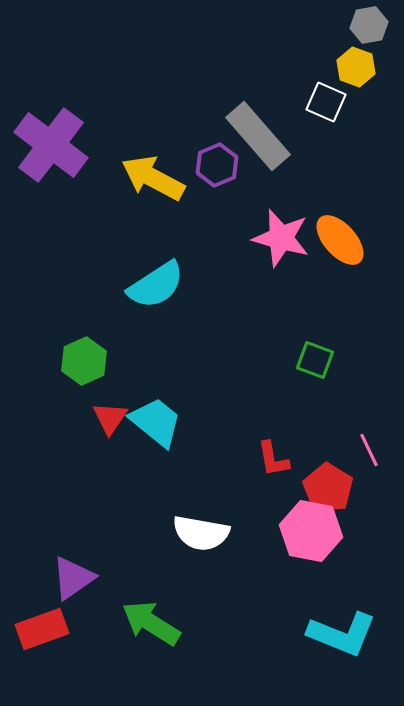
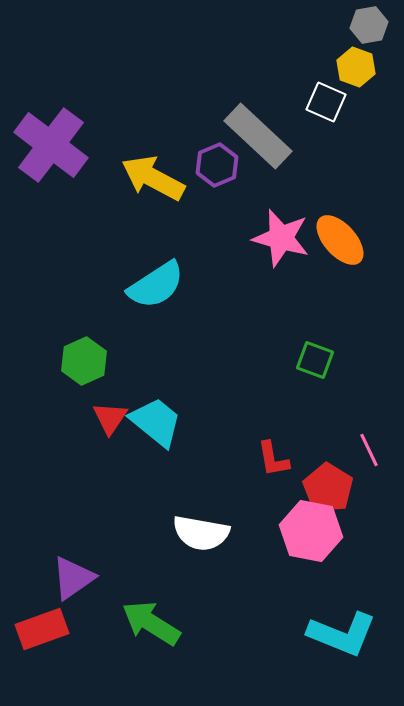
gray rectangle: rotated 6 degrees counterclockwise
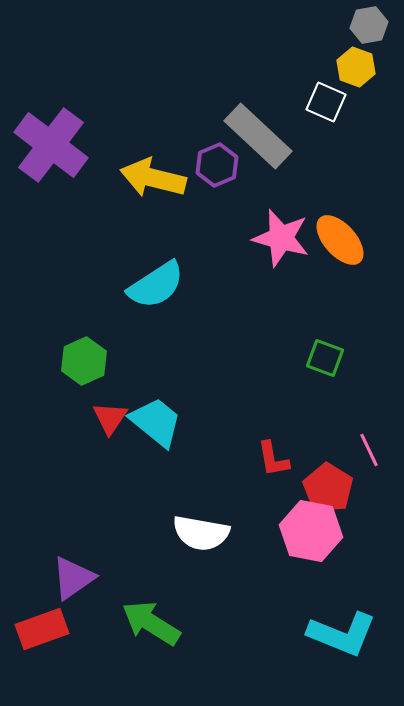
yellow arrow: rotated 14 degrees counterclockwise
green square: moved 10 px right, 2 px up
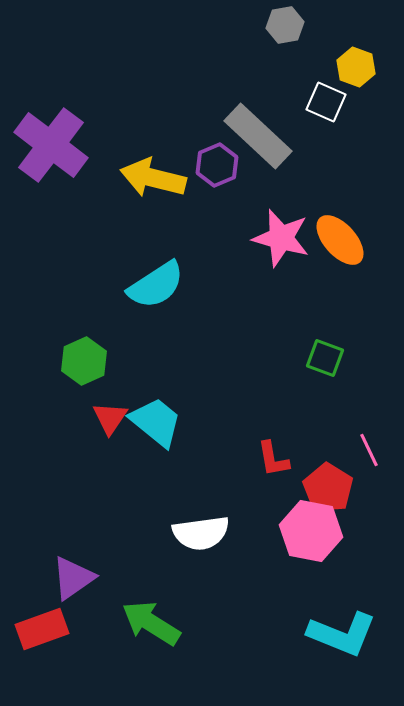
gray hexagon: moved 84 px left
white semicircle: rotated 18 degrees counterclockwise
